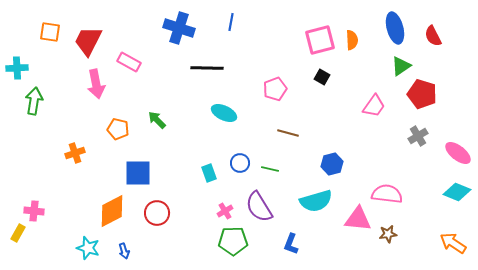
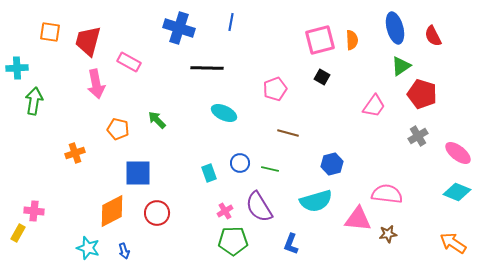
red trapezoid at (88, 41): rotated 12 degrees counterclockwise
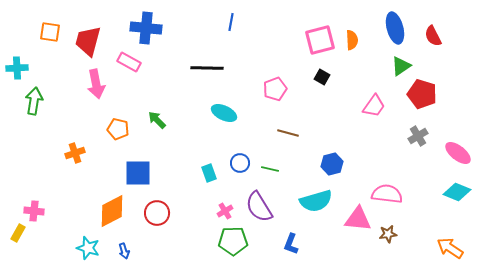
blue cross at (179, 28): moved 33 px left; rotated 12 degrees counterclockwise
orange arrow at (453, 243): moved 3 px left, 5 px down
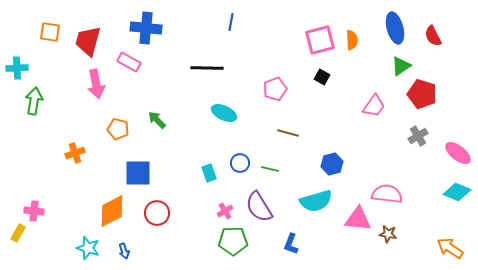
brown star at (388, 234): rotated 18 degrees clockwise
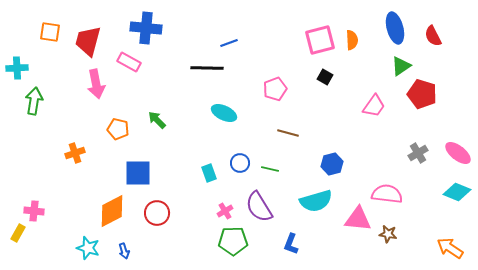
blue line at (231, 22): moved 2 px left, 21 px down; rotated 60 degrees clockwise
black square at (322, 77): moved 3 px right
gray cross at (418, 136): moved 17 px down
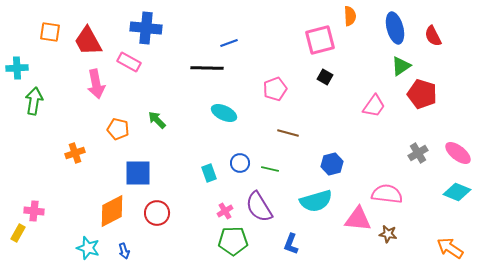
orange semicircle at (352, 40): moved 2 px left, 24 px up
red trapezoid at (88, 41): rotated 44 degrees counterclockwise
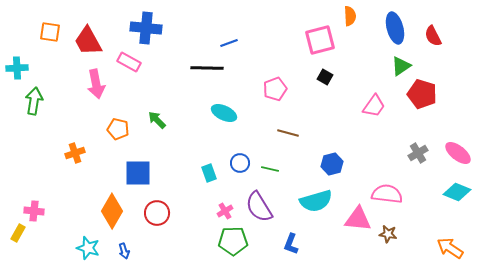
orange diamond at (112, 211): rotated 32 degrees counterclockwise
